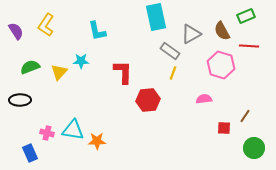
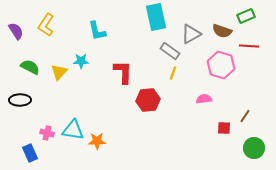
brown semicircle: rotated 42 degrees counterclockwise
green semicircle: rotated 48 degrees clockwise
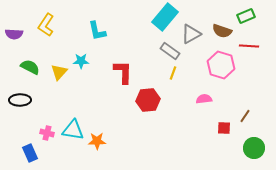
cyan rectangle: moved 9 px right; rotated 52 degrees clockwise
purple semicircle: moved 2 px left, 3 px down; rotated 126 degrees clockwise
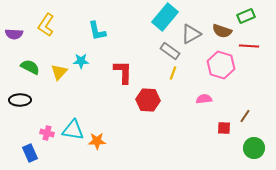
red hexagon: rotated 10 degrees clockwise
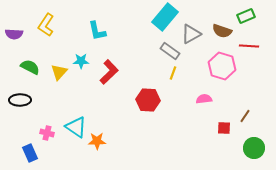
pink hexagon: moved 1 px right, 1 px down
red L-shape: moved 14 px left; rotated 45 degrees clockwise
cyan triangle: moved 3 px right, 3 px up; rotated 25 degrees clockwise
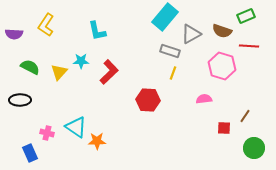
gray rectangle: rotated 18 degrees counterclockwise
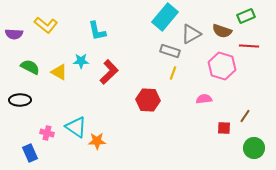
yellow L-shape: rotated 85 degrees counterclockwise
yellow triangle: rotated 42 degrees counterclockwise
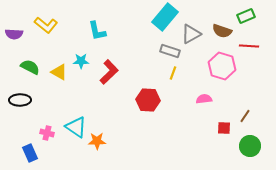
green circle: moved 4 px left, 2 px up
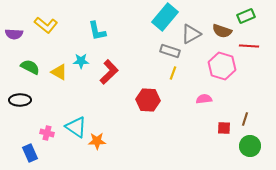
brown line: moved 3 px down; rotated 16 degrees counterclockwise
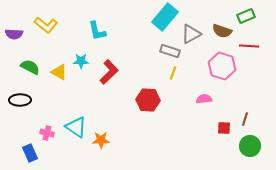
orange star: moved 4 px right, 1 px up
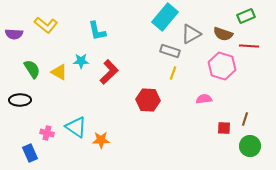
brown semicircle: moved 1 px right, 3 px down
green semicircle: moved 2 px right, 2 px down; rotated 30 degrees clockwise
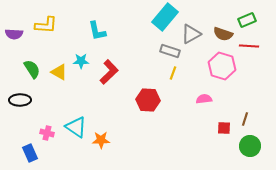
green rectangle: moved 1 px right, 4 px down
yellow L-shape: rotated 35 degrees counterclockwise
